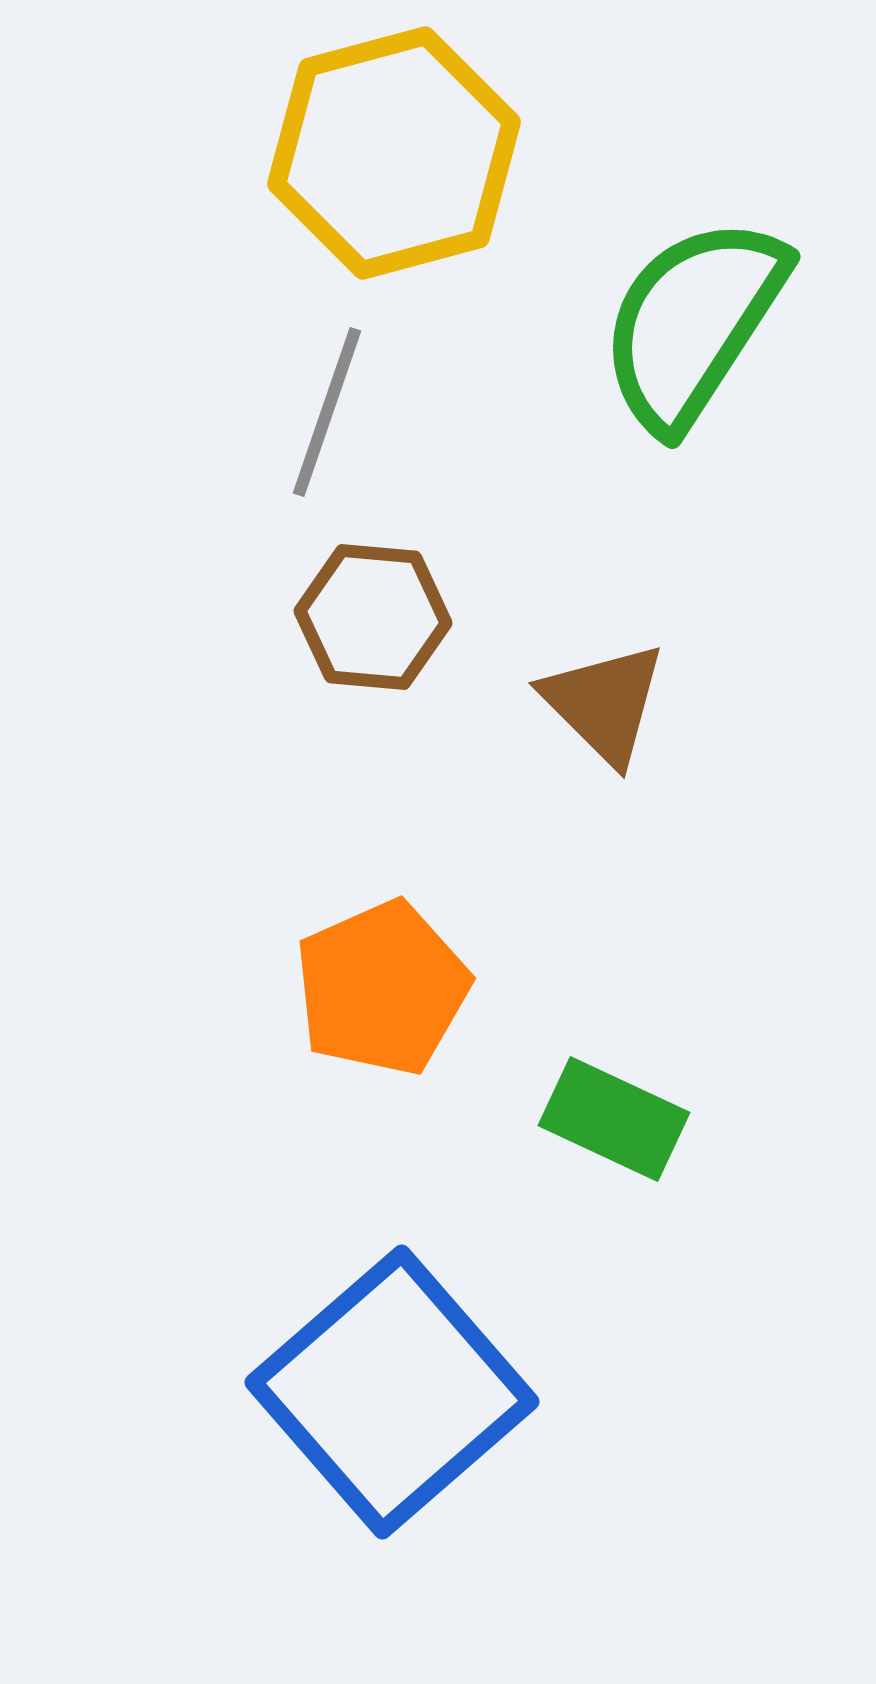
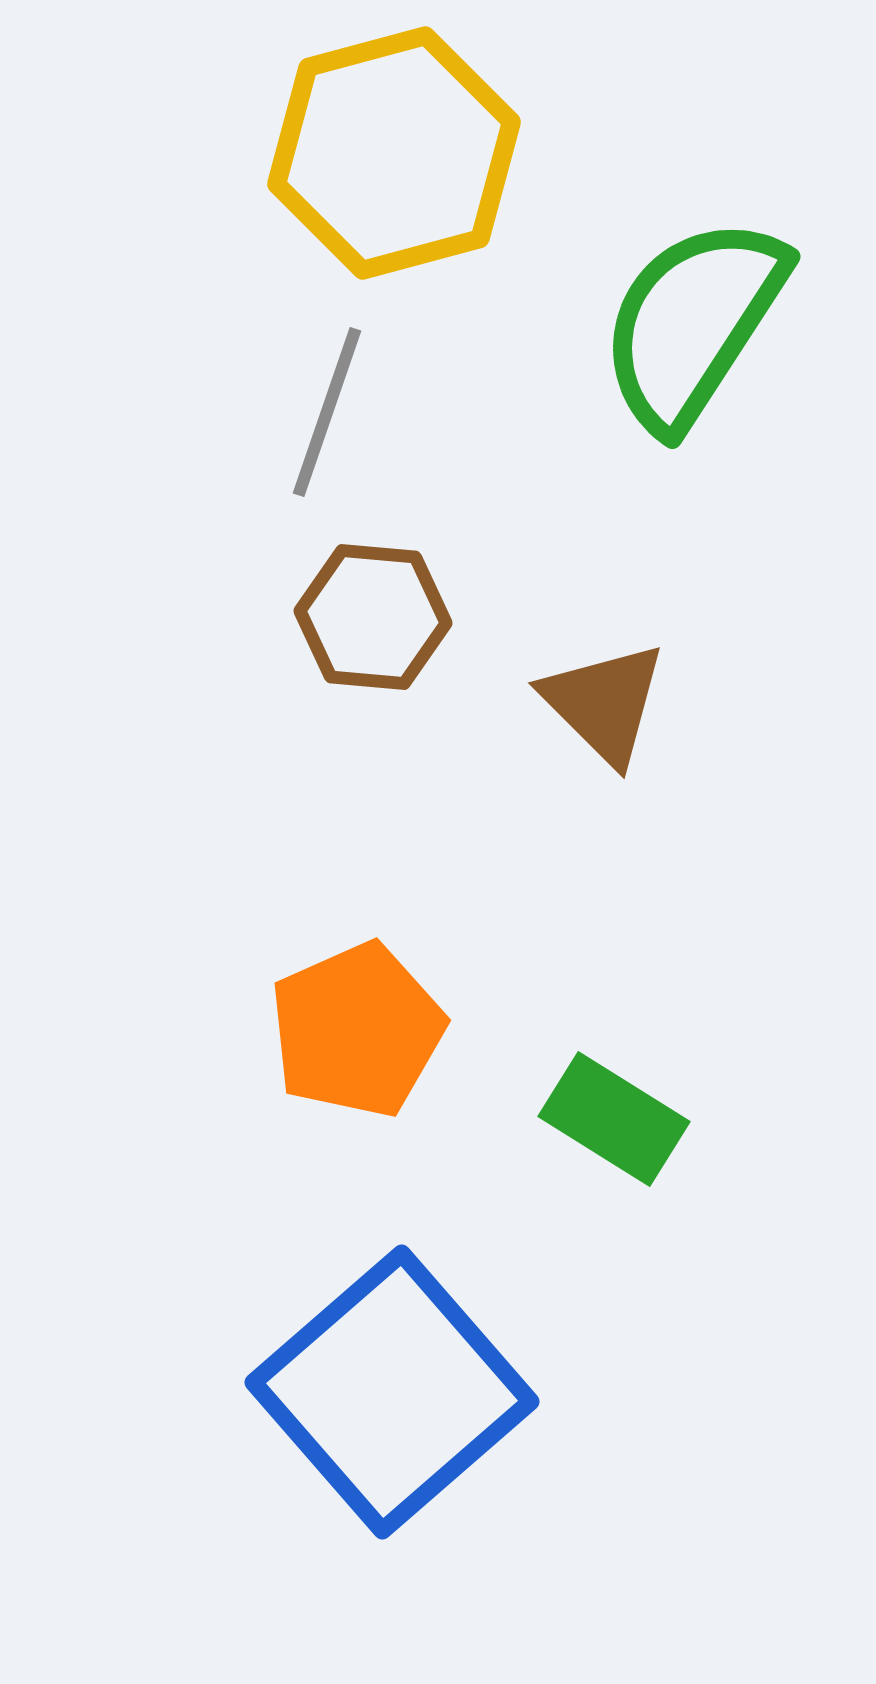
orange pentagon: moved 25 px left, 42 px down
green rectangle: rotated 7 degrees clockwise
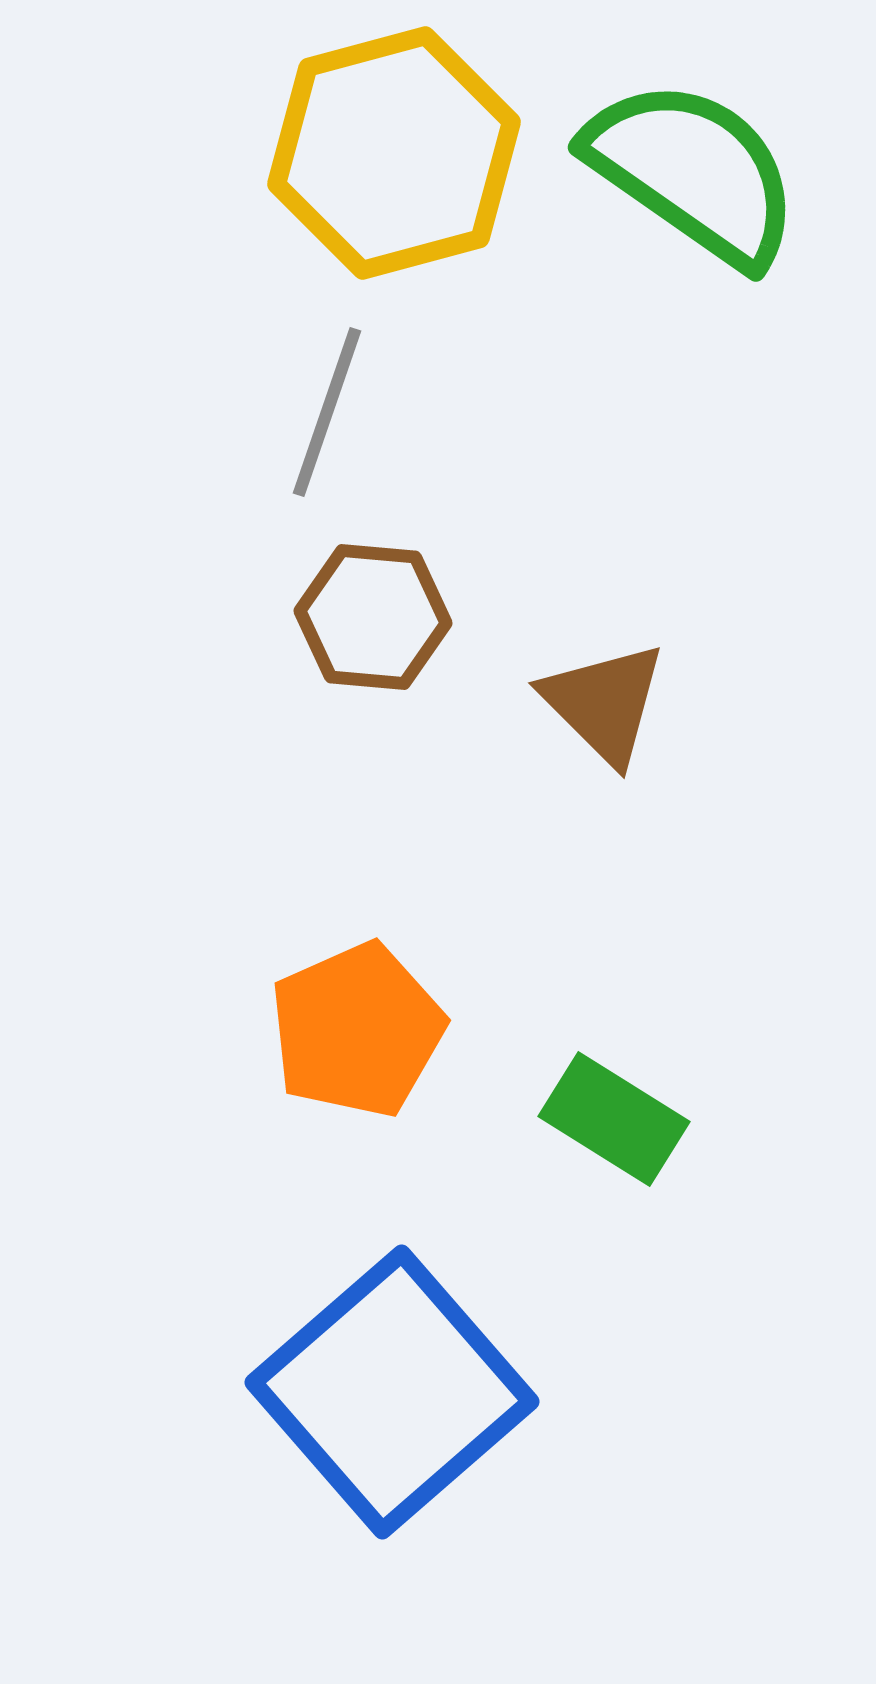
green semicircle: moved 151 px up; rotated 92 degrees clockwise
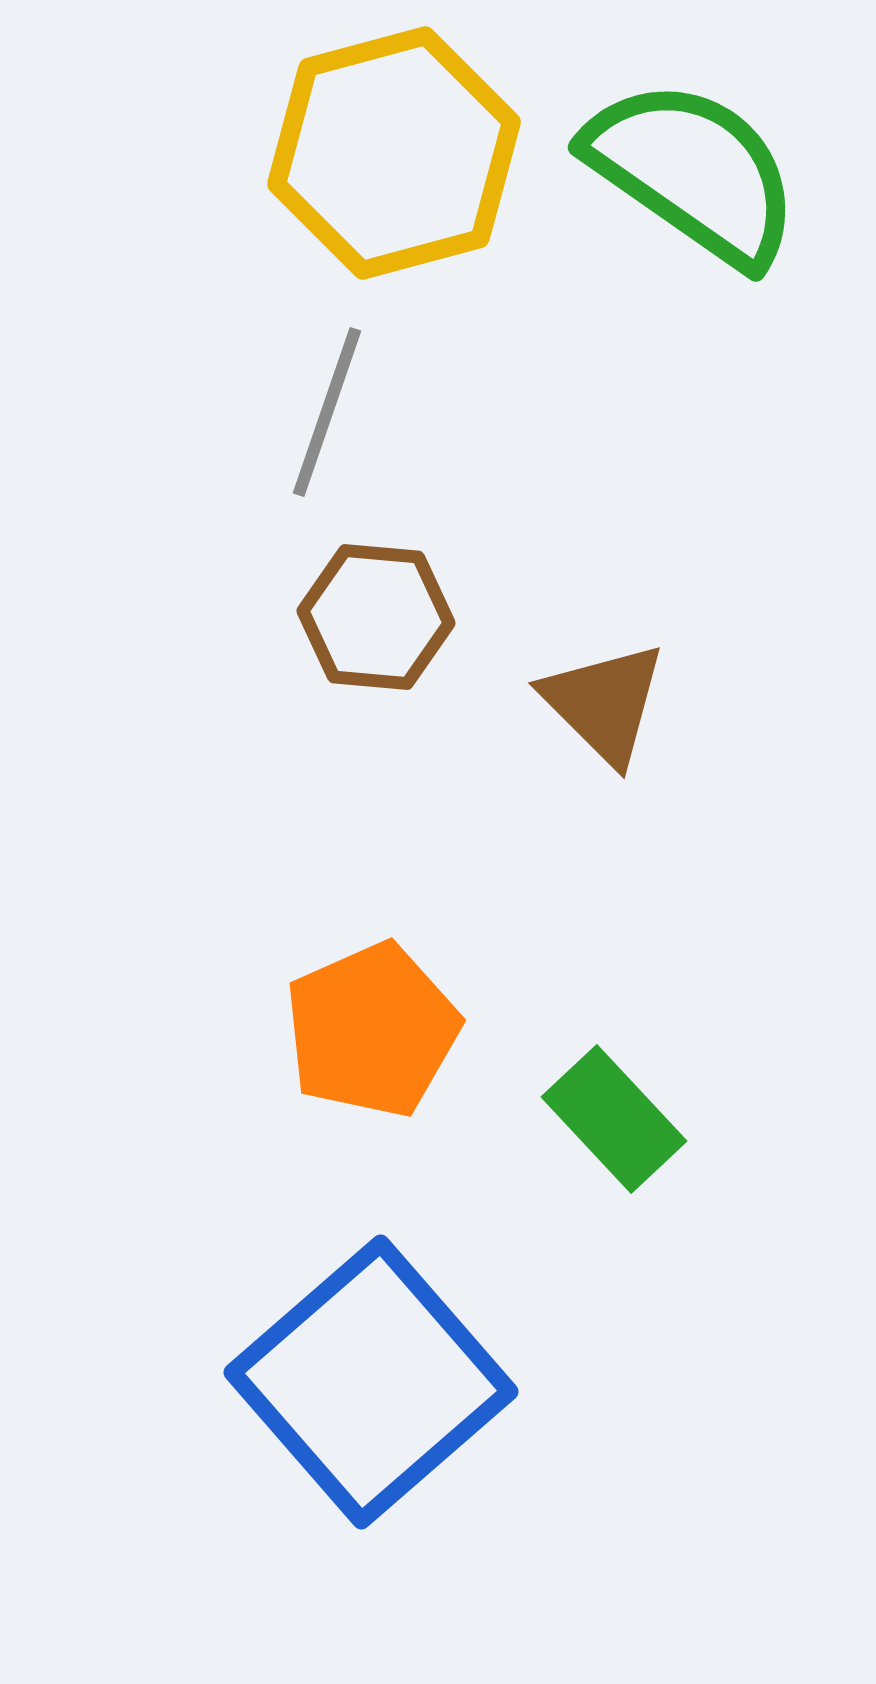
brown hexagon: moved 3 px right
orange pentagon: moved 15 px right
green rectangle: rotated 15 degrees clockwise
blue square: moved 21 px left, 10 px up
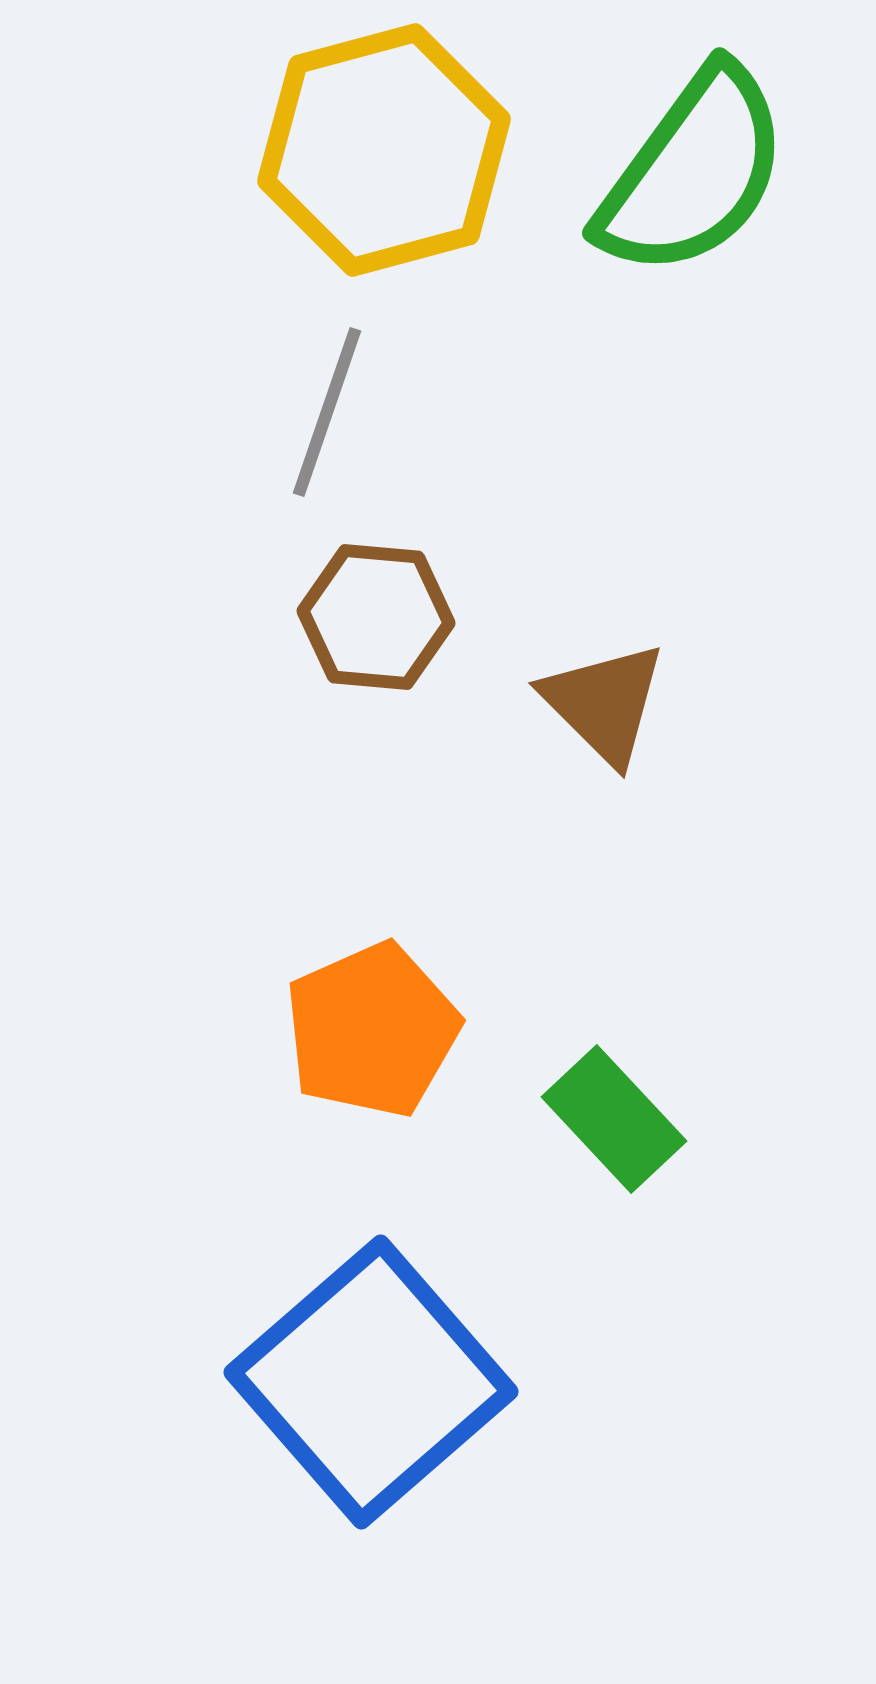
yellow hexagon: moved 10 px left, 3 px up
green semicircle: rotated 91 degrees clockwise
